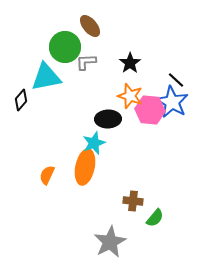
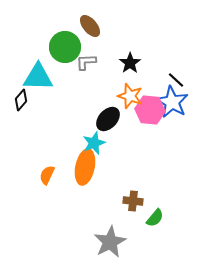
cyan triangle: moved 8 px left; rotated 12 degrees clockwise
black ellipse: rotated 45 degrees counterclockwise
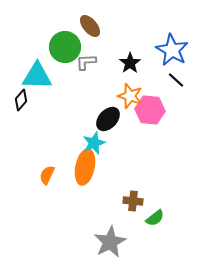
cyan triangle: moved 1 px left, 1 px up
blue star: moved 52 px up
green semicircle: rotated 12 degrees clockwise
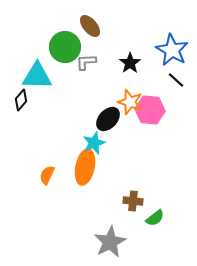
orange star: moved 6 px down
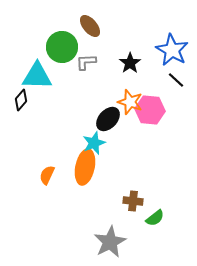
green circle: moved 3 px left
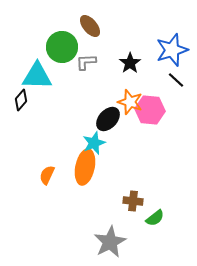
blue star: rotated 24 degrees clockwise
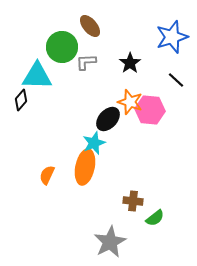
blue star: moved 13 px up
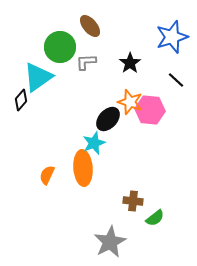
green circle: moved 2 px left
cyan triangle: moved 1 px right, 1 px down; rotated 36 degrees counterclockwise
orange ellipse: moved 2 px left, 1 px down; rotated 16 degrees counterclockwise
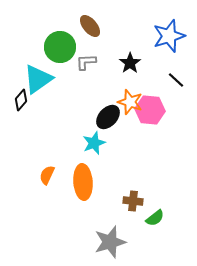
blue star: moved 3 px left, 1 px up
cyan triangle: moved 2 px down
black ellipse: moved 2 px up
orange ellipse: moved 14 px down
gray star: rotated 12 degrees clockwise
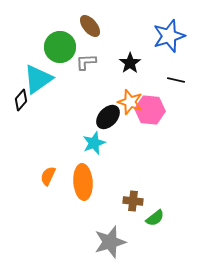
black line: rotated 30 degrees counterclockwise
orange semicircle: moved 1 px right, 1 px down
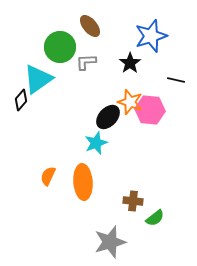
blue star: moved 18 px left
cyan star: moved 2 px right
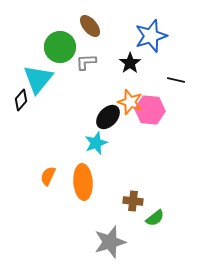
cyan triangle: rotated 16 degrees counterclockwise
